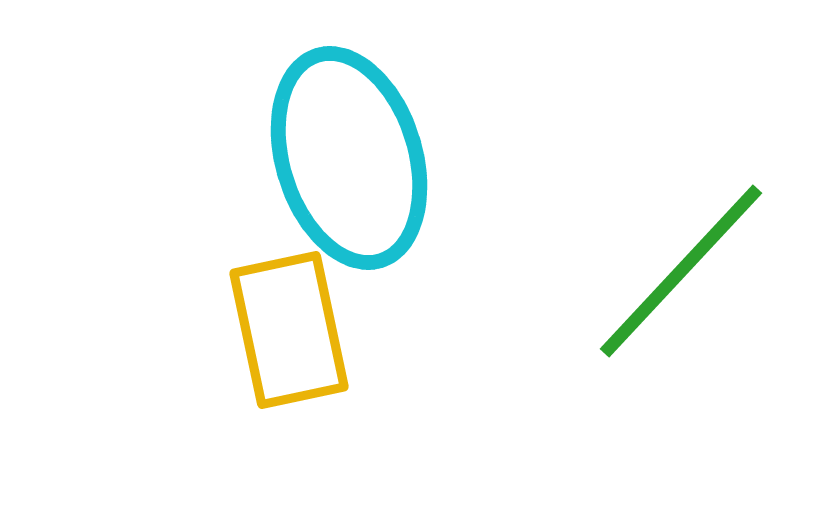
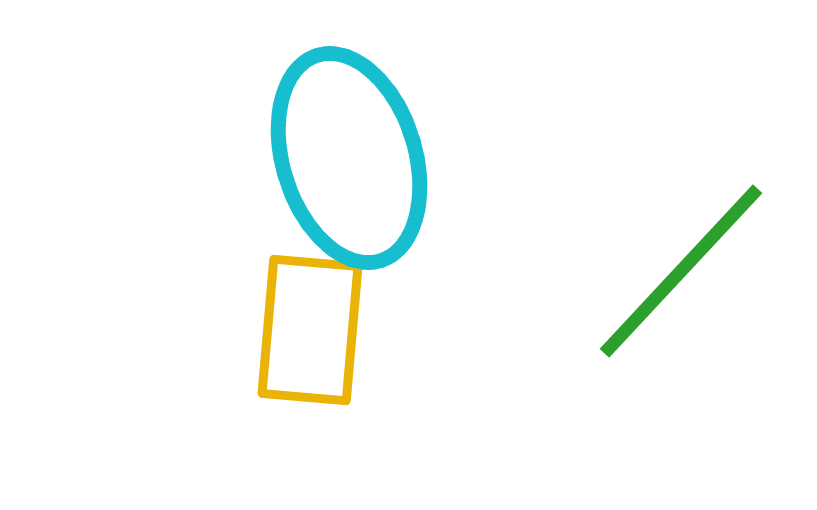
yellow rectangle: moved 21 px right; rotated 17 degrees clockwise
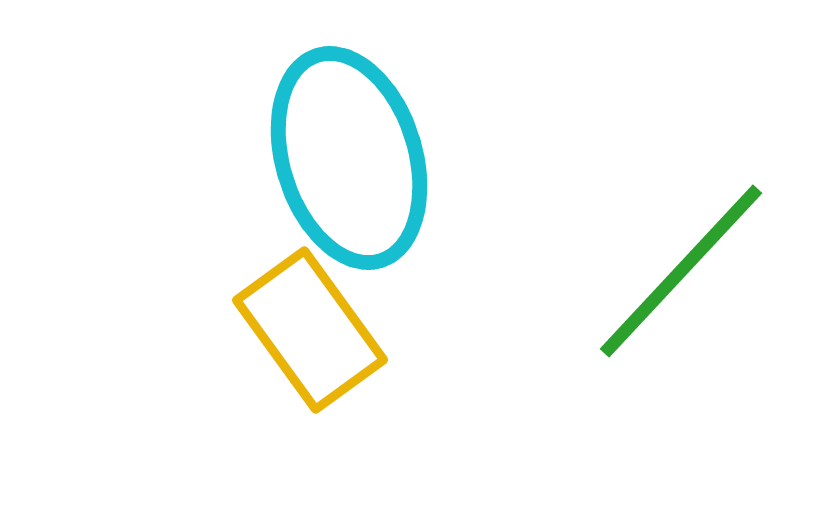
yellow rectangle: rotated 41 degrees counterclockwise
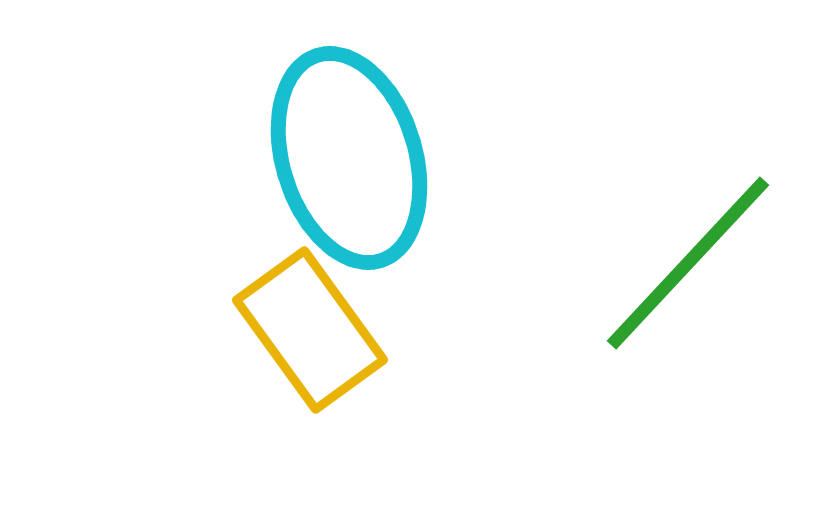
green line: moved 7 px right, 8 px up
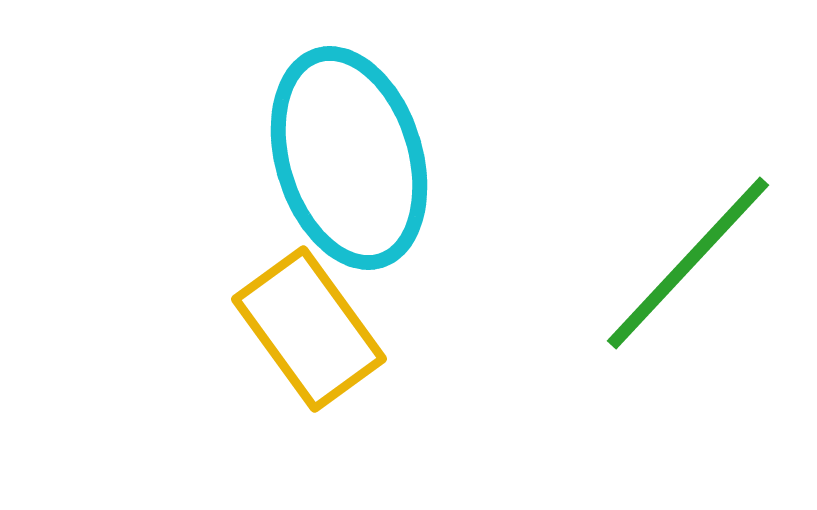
yellow rectangle: moved 1 px left, 1 px up
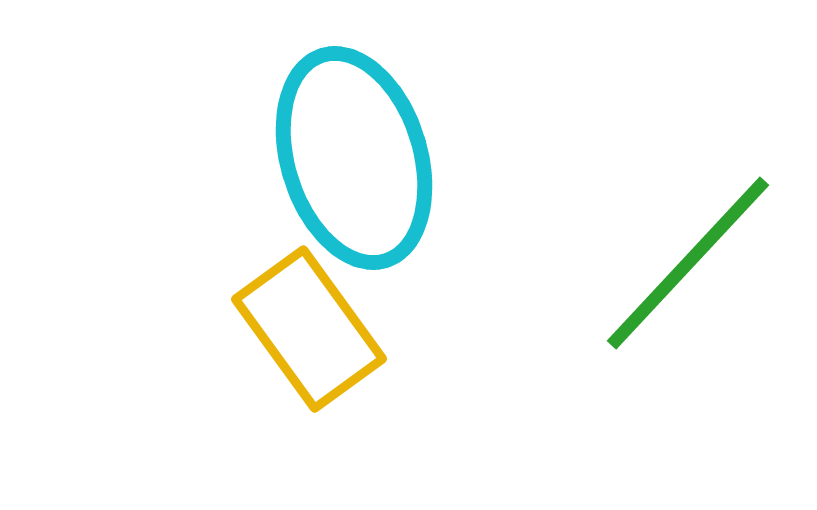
cyan ellipse: moved 5 px right
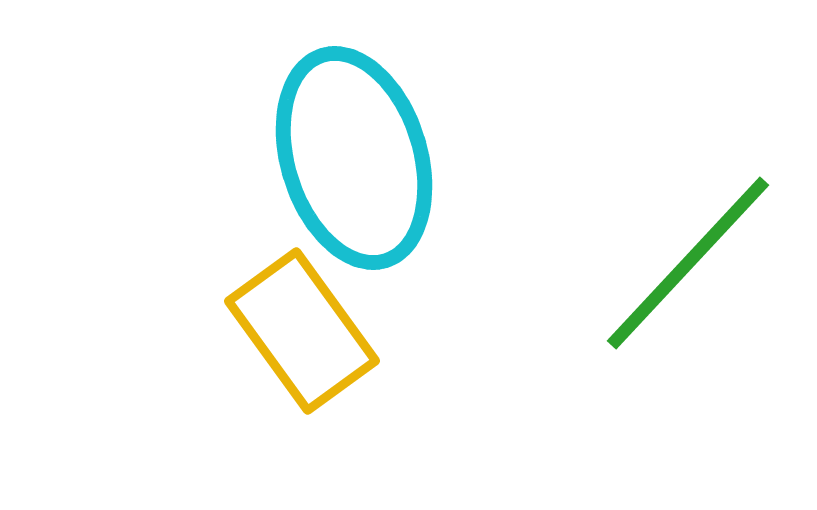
yellow rectangle: moved 7 px left, 2 px down
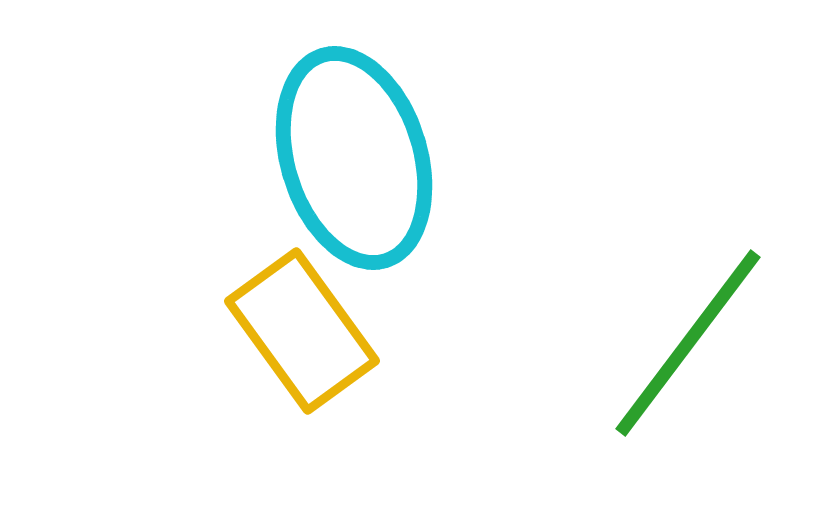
green line: moved 80 px down; rotated 6 degrees counterclockwise
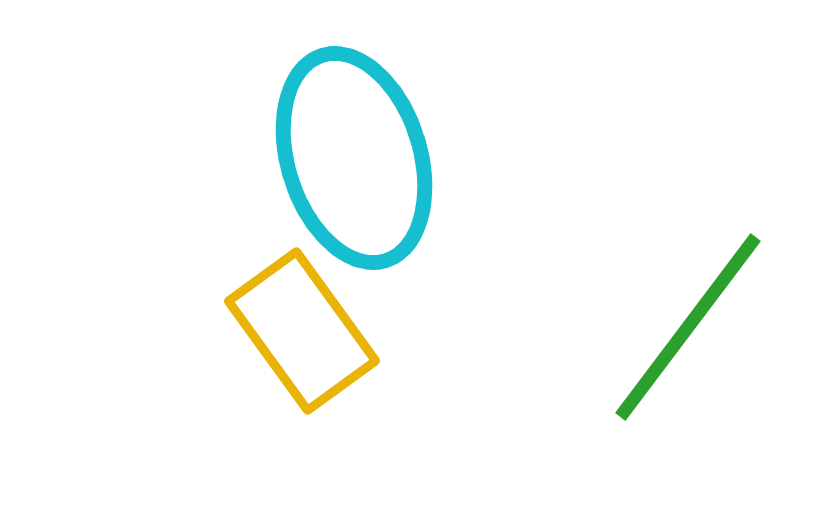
green line: moved 16 px up
